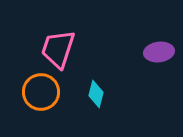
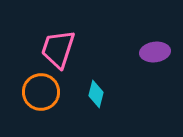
purple ellipse: moved 4 px left
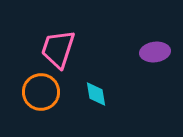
cyan diamond: rotated 24 degrees counterclockwise
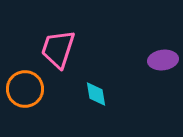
purple ellipse: moved 8 px right, 8 px down
orange circle: moved 16 px left, 3 px up
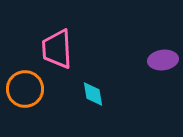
pink trapezoid: moved 1 px left; rotated 21 degrees counterclockwise
cyan diamond: moved 3 px left
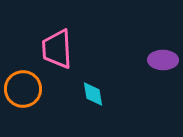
purple ellipse: rotated 8 degrees clockwise
orange circle: moved 2 px left
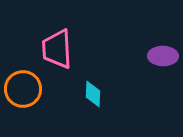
purple ellipse: moved 4 px up
cyan diamond: rotated 12 degrees clockwise
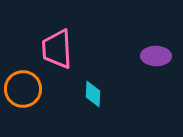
purple ellipse: moved 7 px left
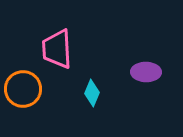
purple ellipse: moved 10 px left, 16 px down
cyan diamond: moved 1 px left, 1 px up; rotated 20 degrees clockwise
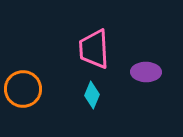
pink trapezoid: moved 37 px right
cyan diamond: moved 2 px down
